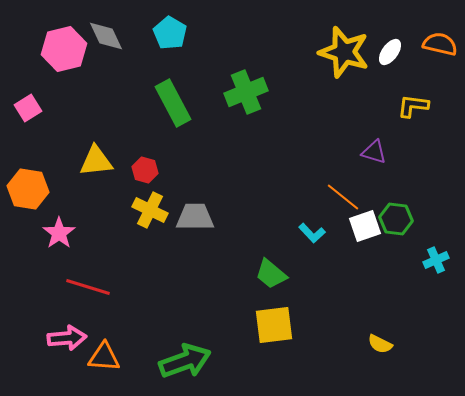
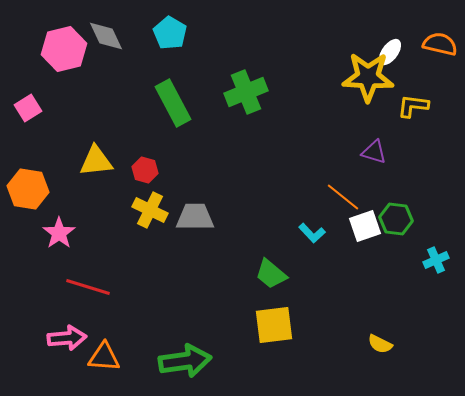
yellow star: moved 24 px right, 25 px down; rotated 15 degrees counterclockwise
green arrow: rotated 12 degrees clockwise
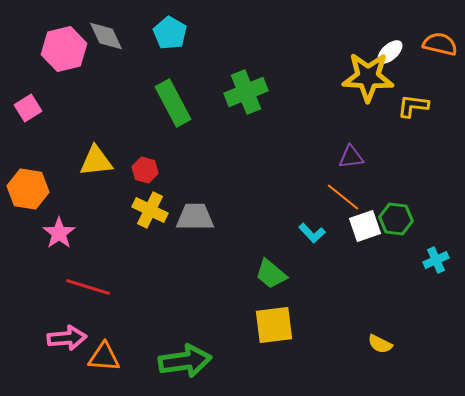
white ellipse: rotated 12 degrees clockwise
purple triangle: moved 23 px left, 5 px down; rotated 24 degrees counterclockwise
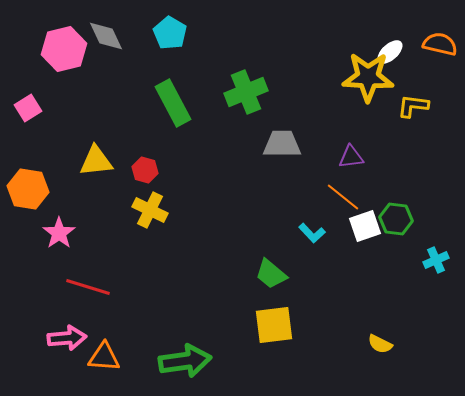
gray trapezoid: moved 87 px right, 73 px up
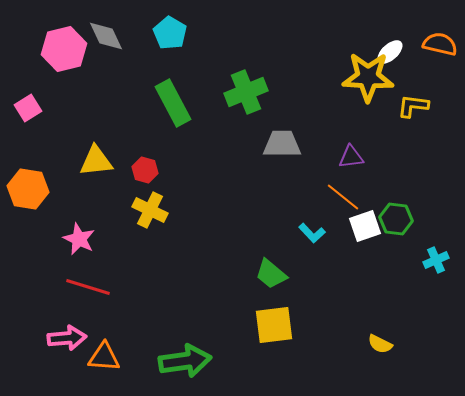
pink star: moved 20 px right, 6 px down; rotated 12 degrees counterclockwise
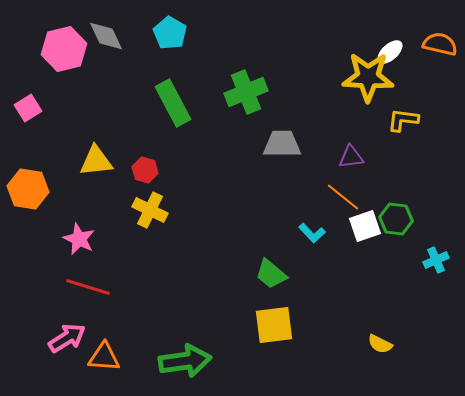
yellow L-shape: moved 10 px left, 14 px down
pink arrow: rotated 27 degrees counterclockwise
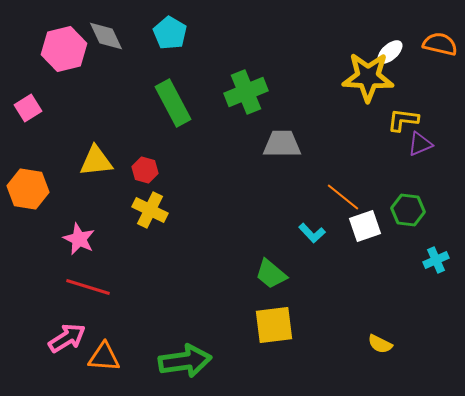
purple triangle: moved 69 px right, 13 px up; rotated 16 degrees counterclockwise
green hexagon: moved 12 px right, 9 px up
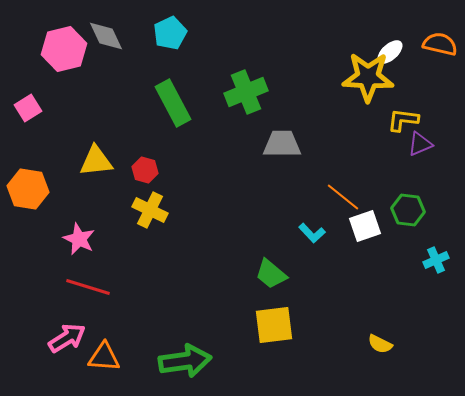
cyan pentagon: rotated 16 degrees clockwise
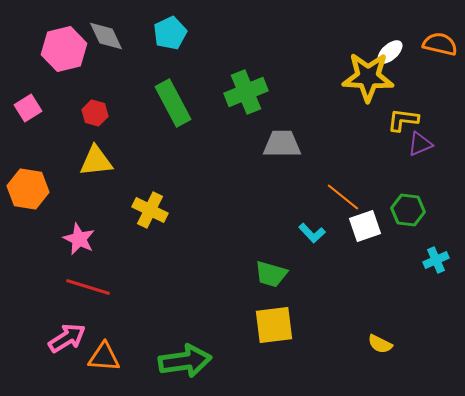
red hexagon: moved 50 px left, 57 px up
green trapezoid: rotated 24 degrees counterclockwise
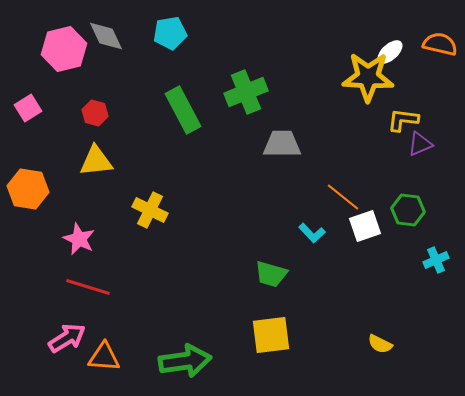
cyan pentagon: rotated 16 degrees clockwise
green rectangle: moved 10 px right, 7 px down
yellow square: moved 3 px left, 10 px down
